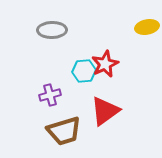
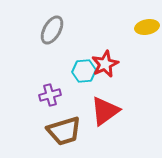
gray ellipse: rotated 60 degrees counterclockwise
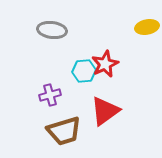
gray ellipse: rotated 68 degrees clockwise
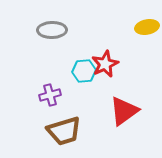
gray ellipse: rotated 8 degrees counterclockwise
red triangle: moved 19 px right
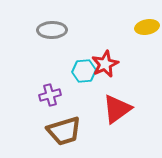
red triangle: moved 7 px left, 2 px up
